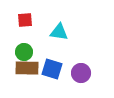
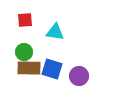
cyan triangle: moved 4 px left
brown rectangle: moved 2 px right
purple circle: moved 2 px left, 3 px down
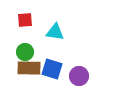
green circle: moved 1 px right
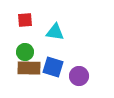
blue square: moved 1 px right, 2 px up
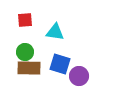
blue square: moved 7 px right, 3 px up
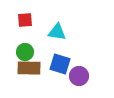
cyan triangle: moved 2 px right
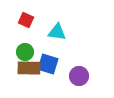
red square: moved 1 px right; rotated 28 degrees clockwise
blue square: moved 12 px left
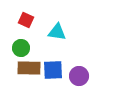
green circle: moved 4 px left, 4 px up
blue square: moved 5 px right, 6 px down; rotated 20 degrees counterclockwise
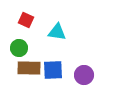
green circle: moved 2 px left
purple circle: moved 5 px right, 1 px up
